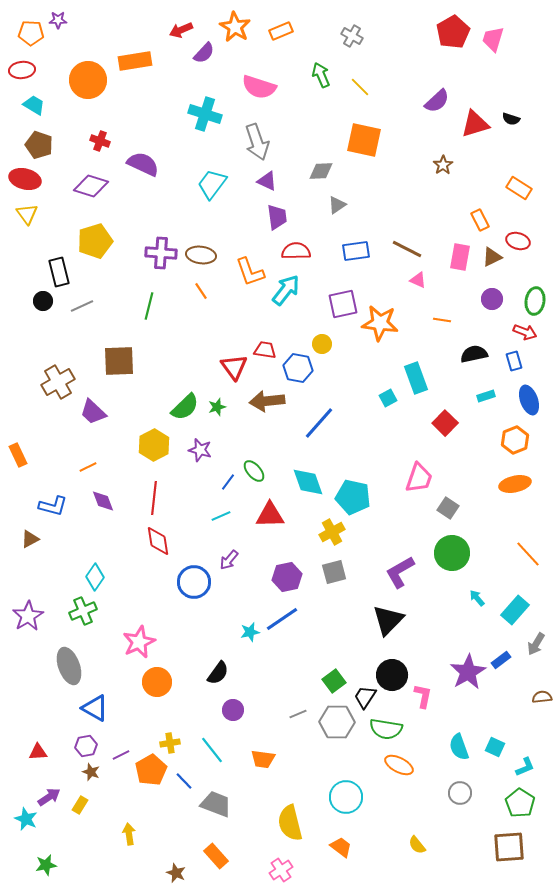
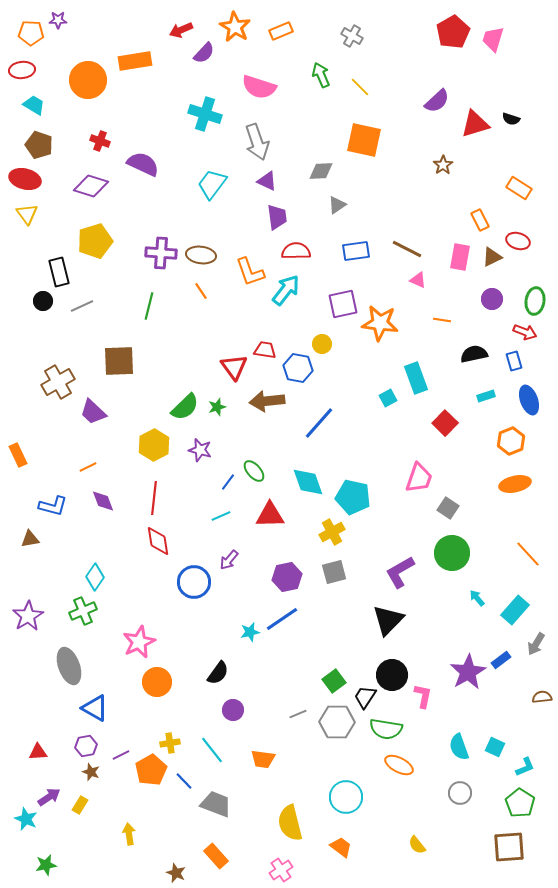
orange hexagon at (515, 440): moved 4 px left, 1 px down
brown triangle at (30, 539): rotated 18 degrees clockwise
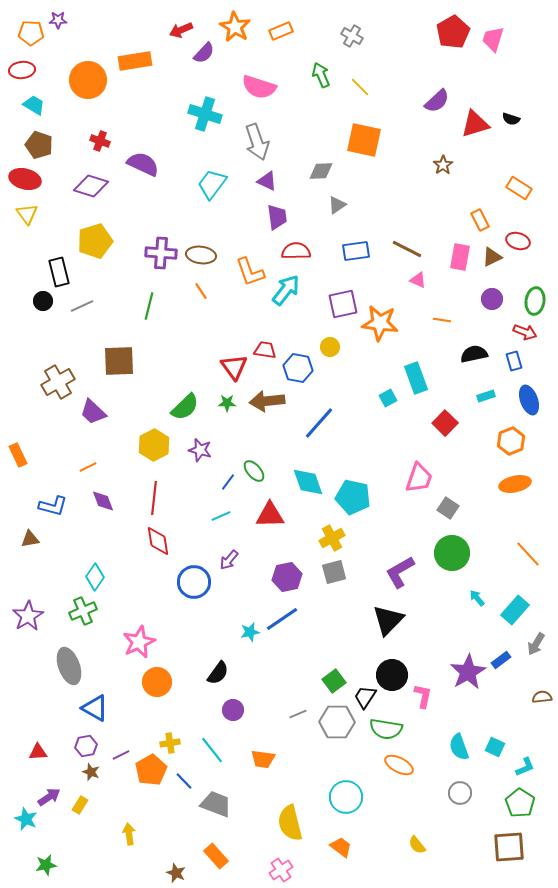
yellow circle at (322, 344): moved 8 px right, 3 px down
green star at (217, 407): moved 10 px right, 4 px up; rotated 18 degrees clockwise
yellow cross at (332, 532): moved 6 px down
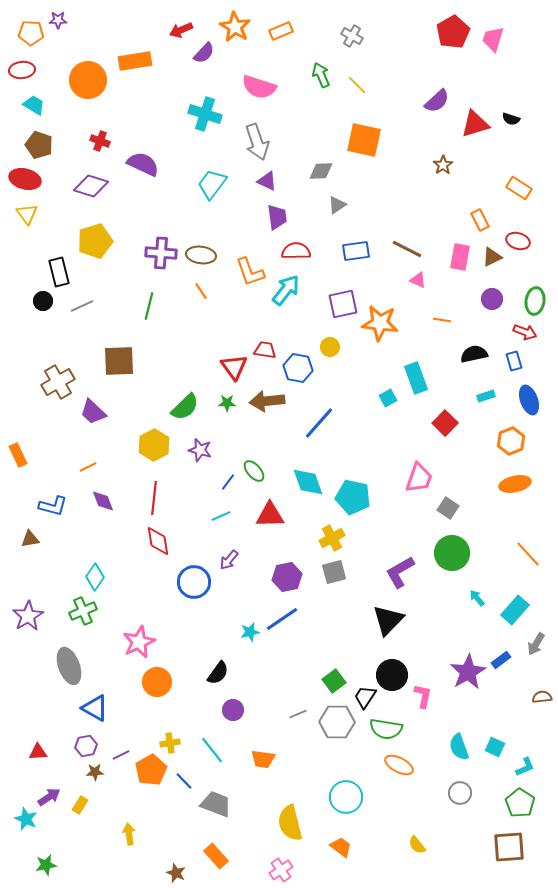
yellow line at (360, 87): moved 3 px left, 2 px up
brown star at (91, 772): moved 4 px right; rotated 24 degrees counterclockwise
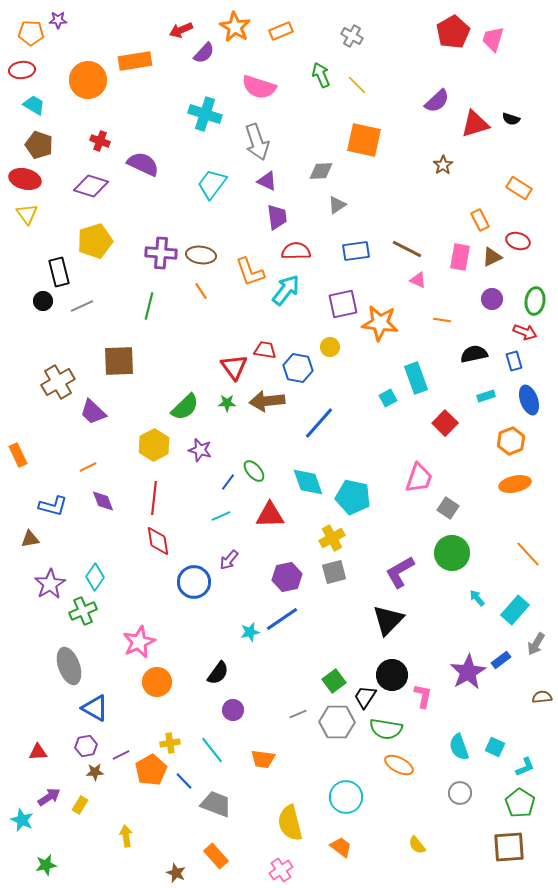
purple star at (28, 616): moved 22 px right, 32 px up
cyan star at (26, 819): moved 4 px left, 1 px down
yellow arrow at (129, 834): moved 3 px left, 2 px down
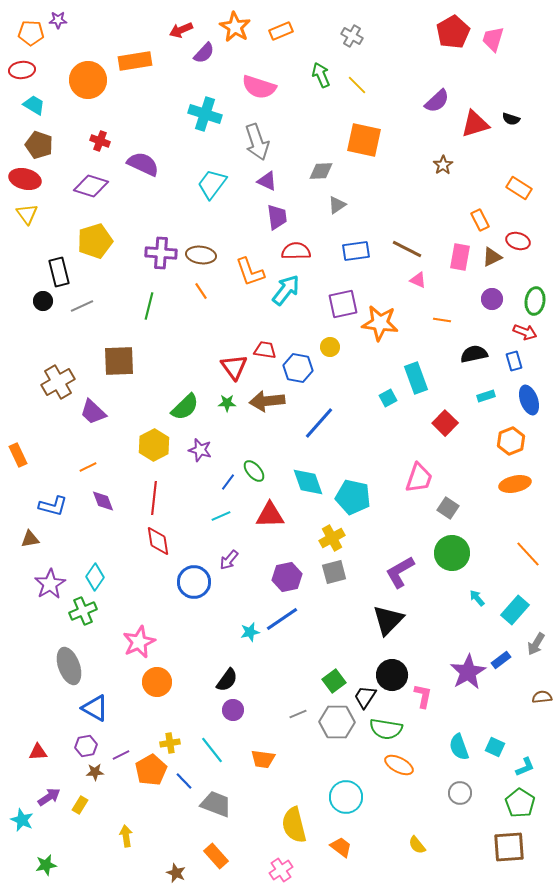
black semicircle at (218, 673): moved 9 px right, 7 px down
yellow semicircle at (290, 823): moved 4 px right, 2 px down
